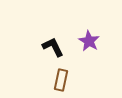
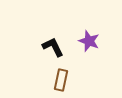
purple star: rotated 10 degrees counterclockwise
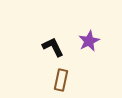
purple star: rotated 25 degrees clockwise
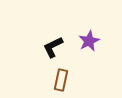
black L-shape: rotated 90 degrees counterclockwise
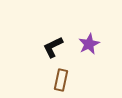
purple star: moved 3 px down
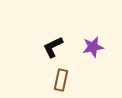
purple star: moved 4 px right, 3 px down; rotated 15 degrees clockwise
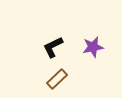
brown rectangle: moved 4 px left, 1 px up; rotated 35 degrees clockwise
